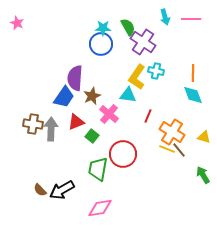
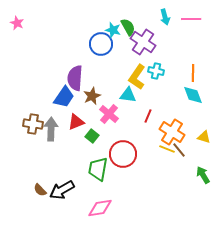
cyan star: moved 10 px right, 2 px down; rotated 14 degrees clockwise
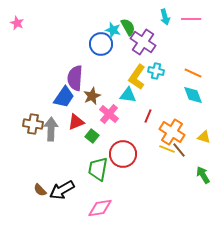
orange line: rotated 66 degrees counterclockwise
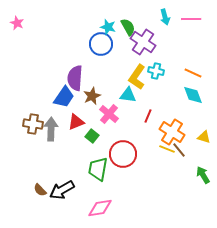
cyan star: moved 5 px left, 3 px up
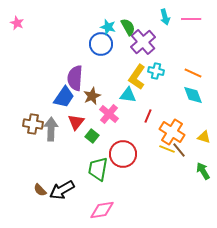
purple cross: rotated 15 degrees clockwise
red triangle: rotated 30 degrees counterclockwise
green arrow: moved 4 px up
pink diamond: moved 2 px right, 2 px down
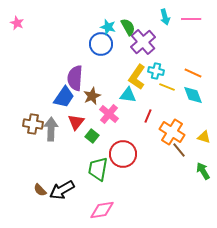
yellow line: moved 62 px up
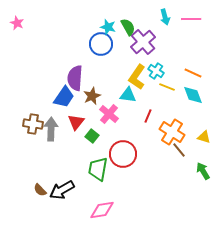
cyan cross: rotated 21 degrees clockwise
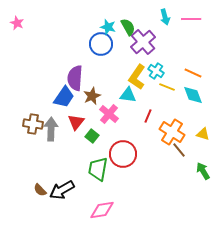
yellow triangle: moved 1 px left, 3 px up
